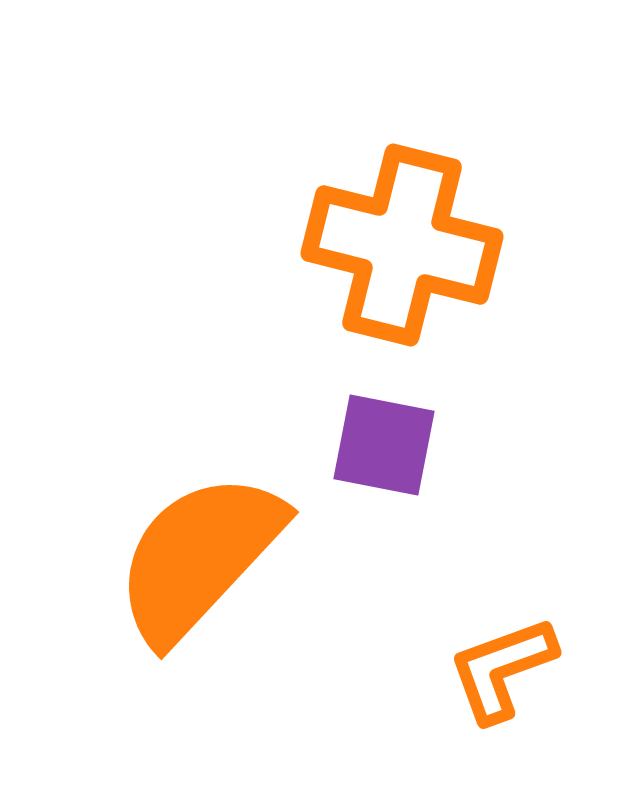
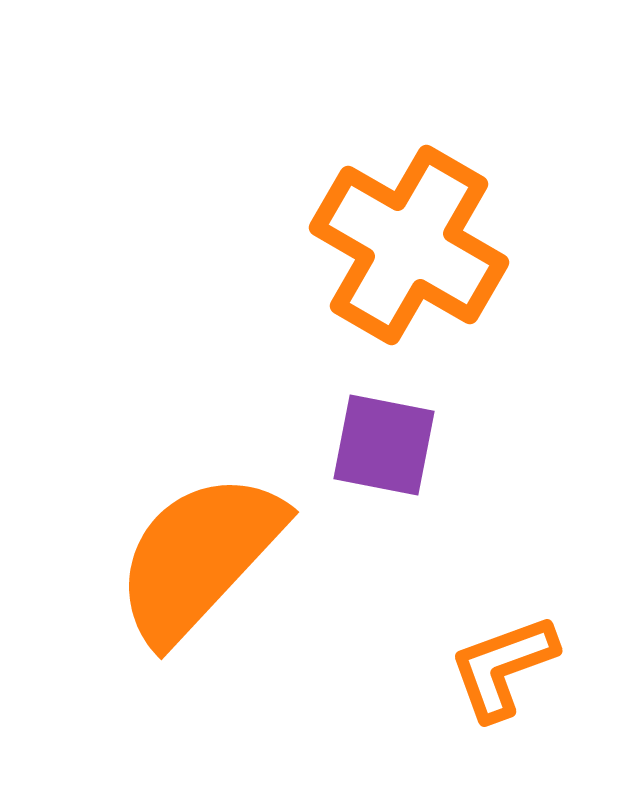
orange cross: moved 7 px right; rotated 16 degrees clockwise
orange L-shape: moved 1 px right, 2 px up
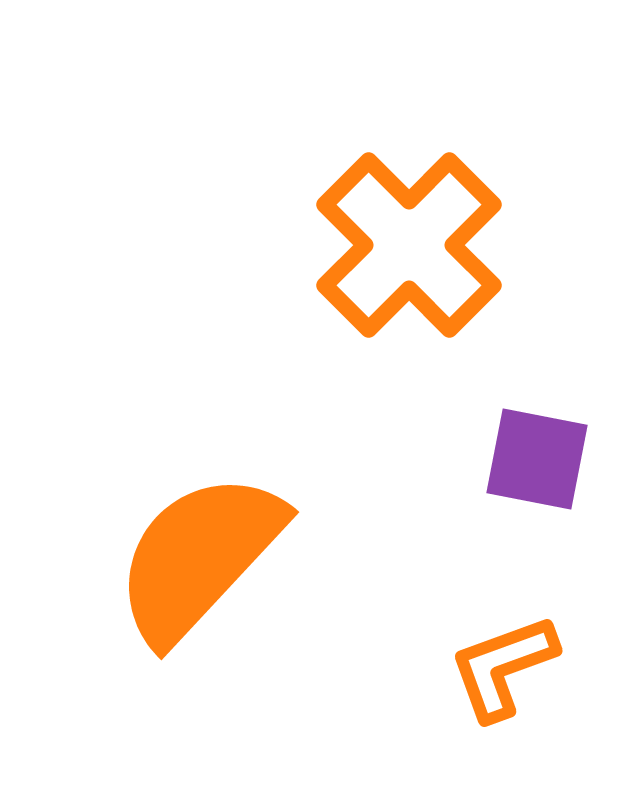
orange cross: rotated 15 degrees clockwise
purple square: moved 153 px right, 14 px down
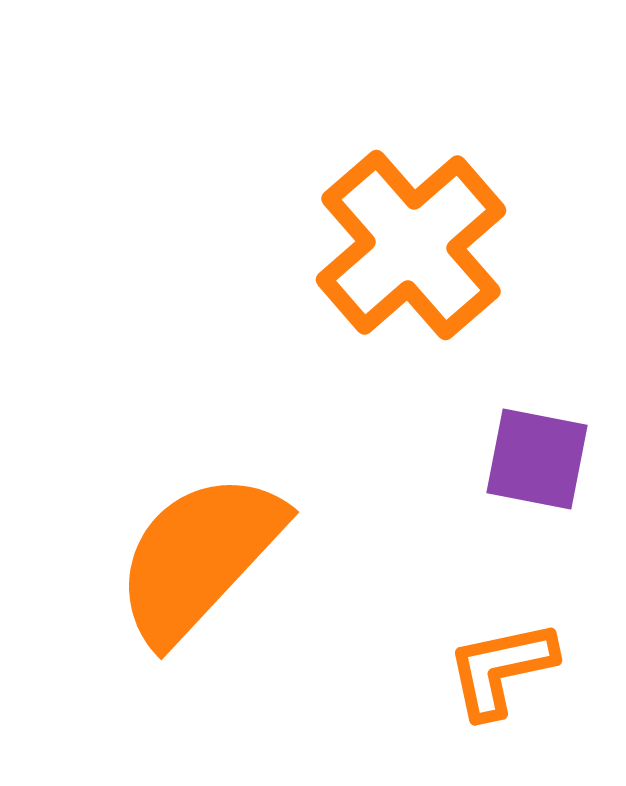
orange cross: moved 2 px right; rotated 4 degrees clockwise
orange L-shape: moved 2 px left, 2 px down; rotated 8 degrees clockwise
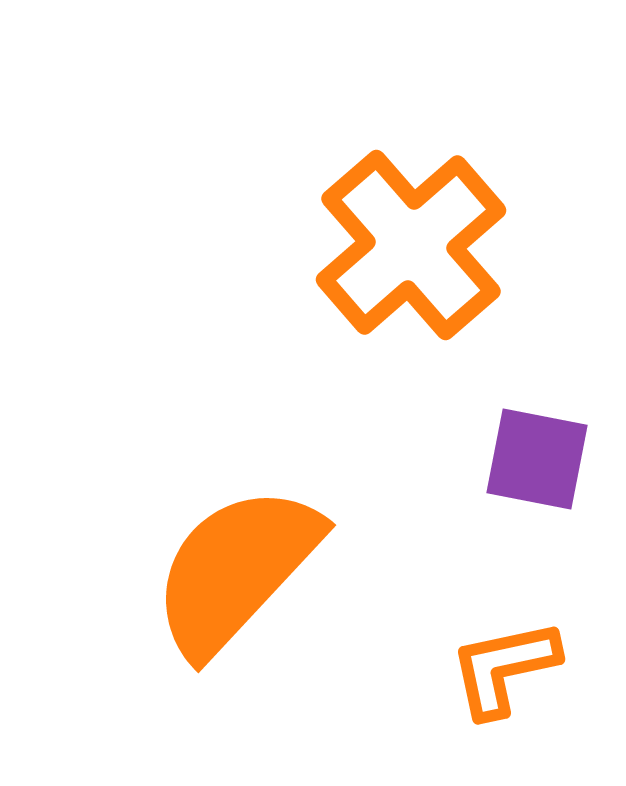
orange semicircle: moved 37 px right, 13 px down
orange L-shape: moved 3 px right, 1 px up
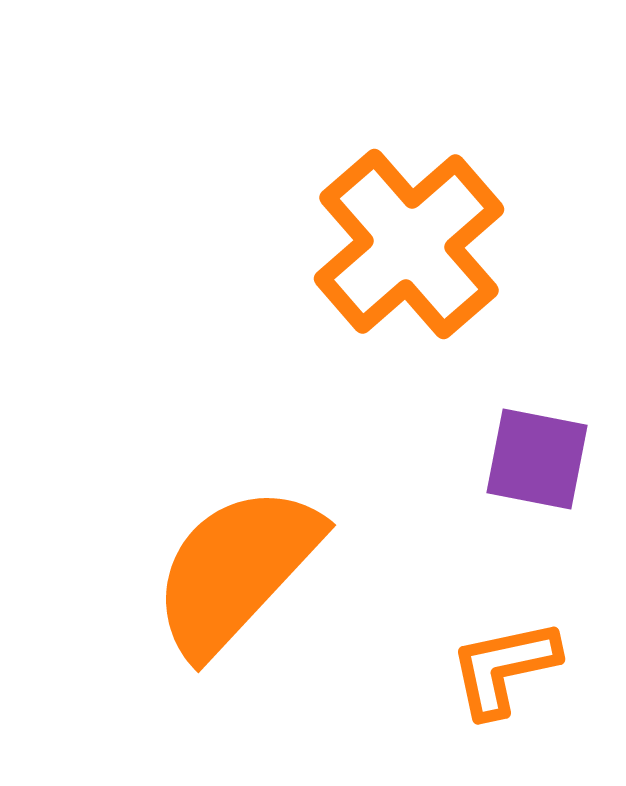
orange cross: moved 2 px left, 1 px up
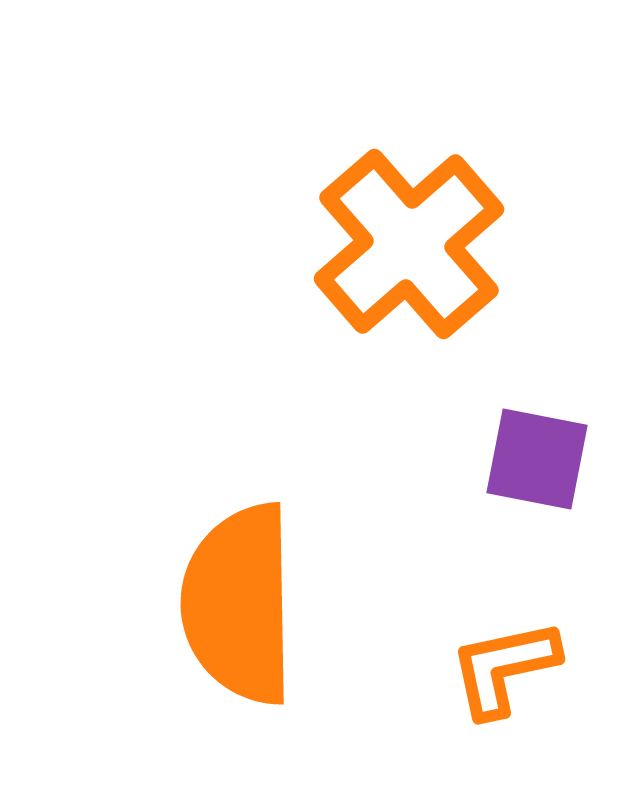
orange semicircle: moved 3 px right, 34 px down; rotated 44 degrees counterclockwise
